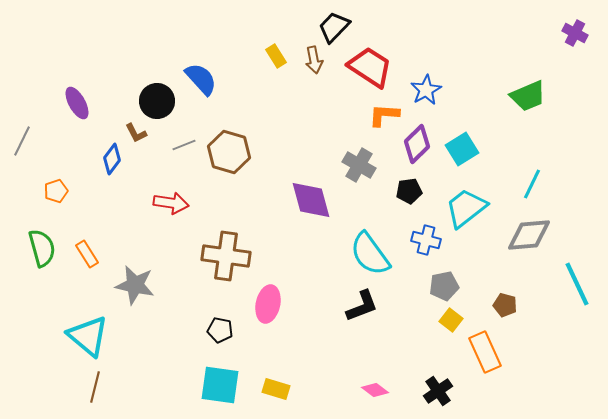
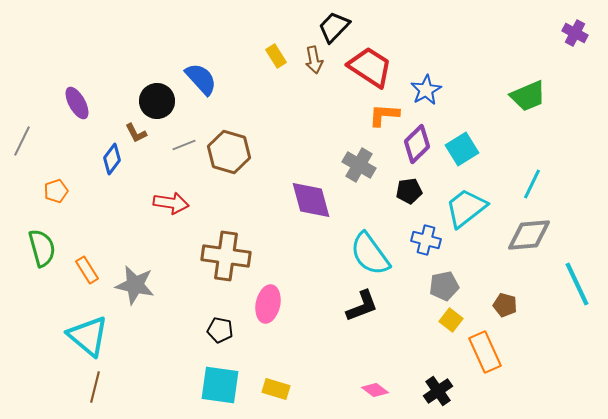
orange rectangle at (87, 254): moved 16 px down
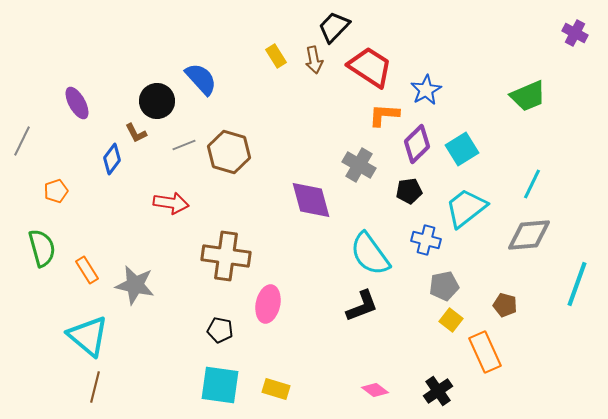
cyan line at (577, 284): rotated 45 degrees clockwise
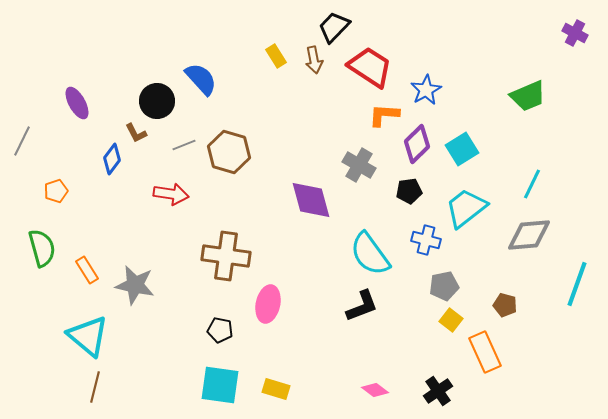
red arrow at (171, 203): moved 9 px up
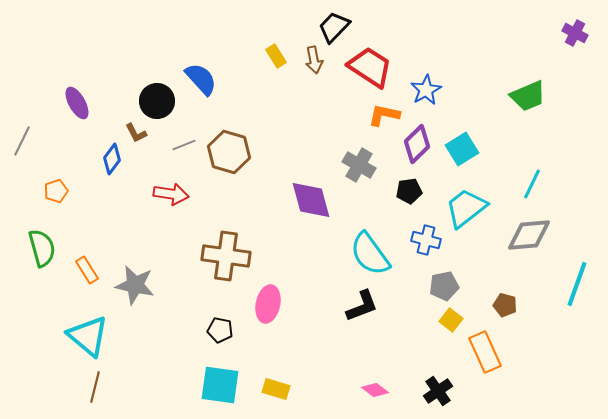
orange L-shape at (384, 115): rotated 8 degrees clockwise
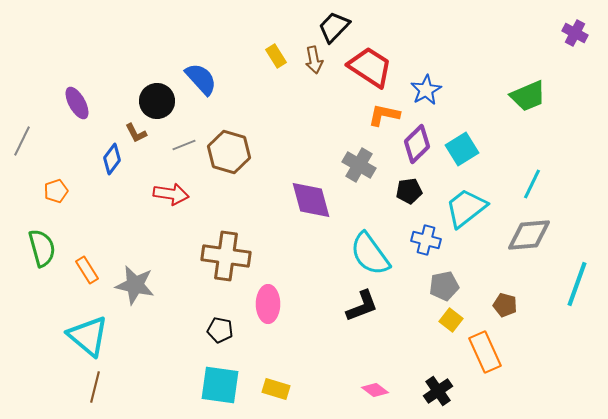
pink ellipse at (268, 304): rotated 12 degrees counterclockwise
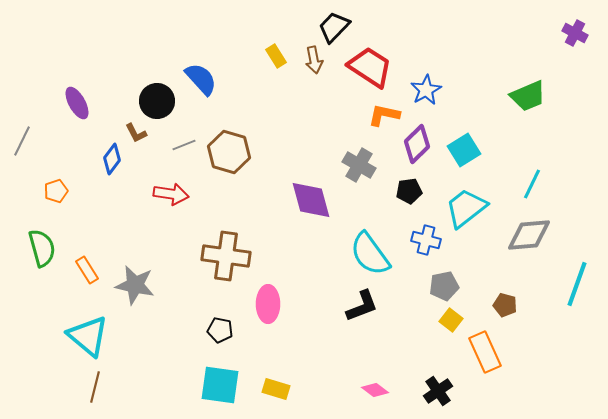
cyan square at (462, 149): moved 2 px right, 1 px down
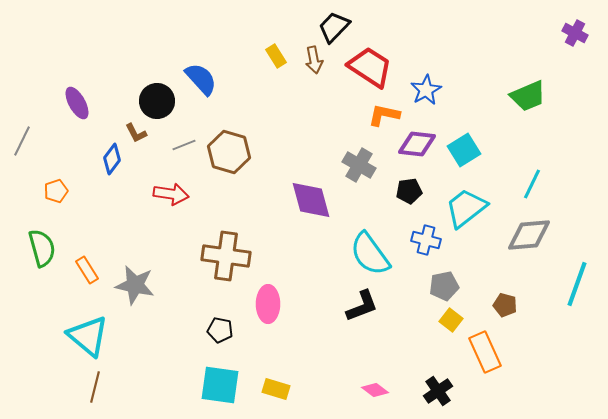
purple diamond at (417, 144): rotated 51 degrees clockwise
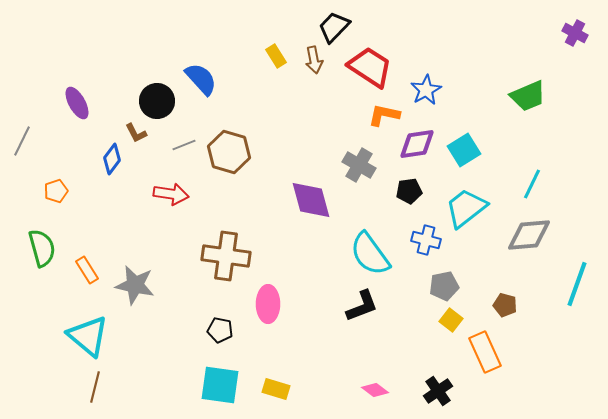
purple diamond at (417, 144): rotated 15 degrees counterclockwise
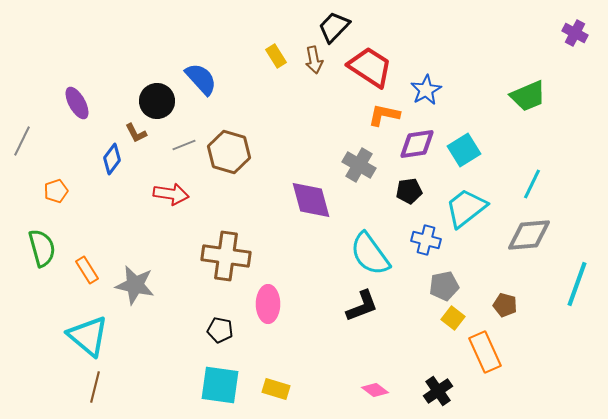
yellow square at (451, 320): moved 2 px right, 2 px up
